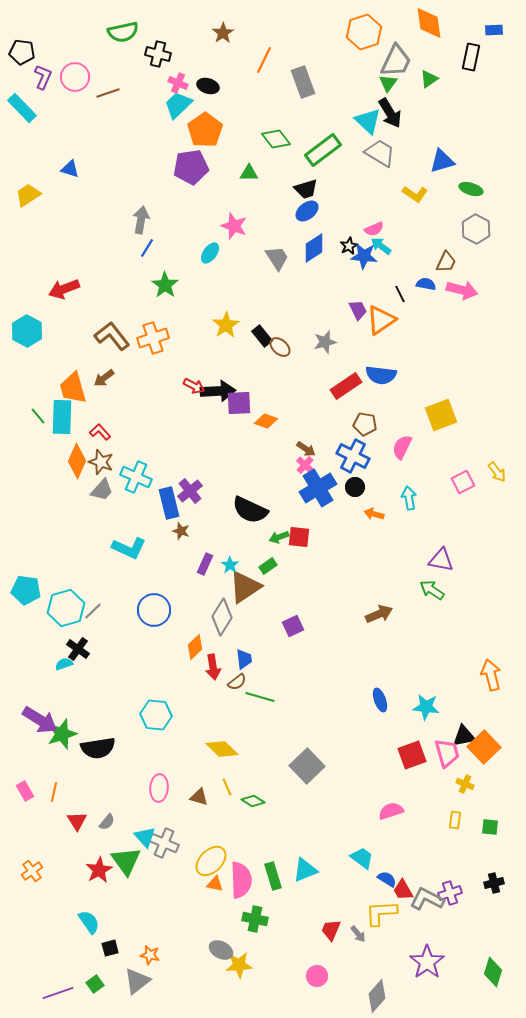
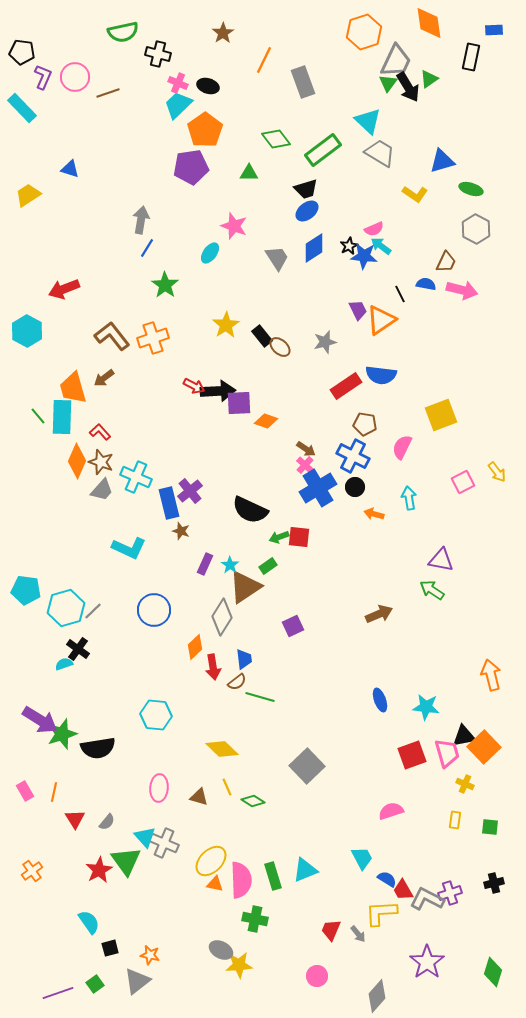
black arrow at (390, 113): moved 18 px right, 26 px up
red triangle at (77, 821): moved 2 px left, 2 px up
cyan trapezoid at (362, 858): rotated 25 degrees clockwise
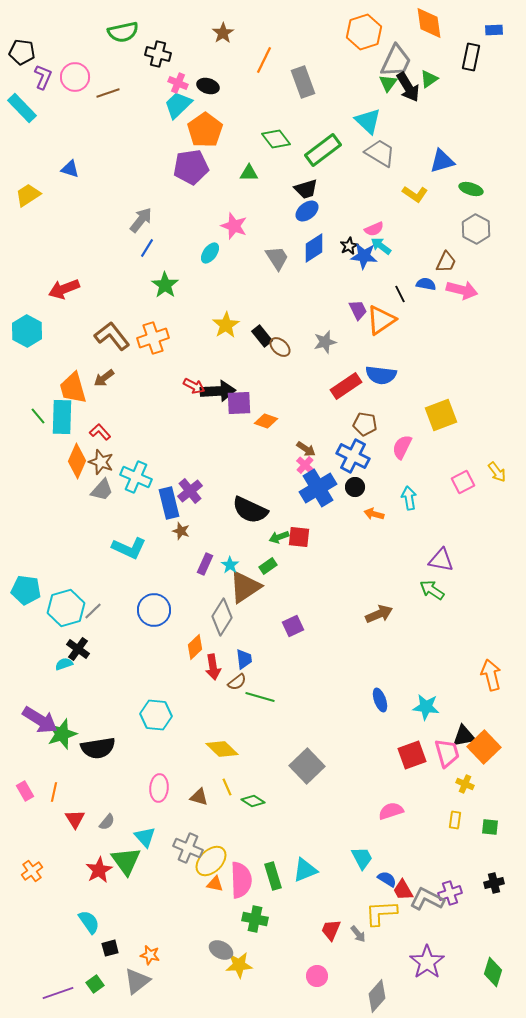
gray arrow at (141, 220): rotated 28 degrees clockwise
gray cross at (164, 843): moved 24 px right, 5 px down
